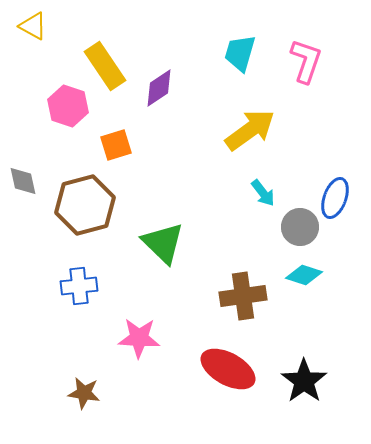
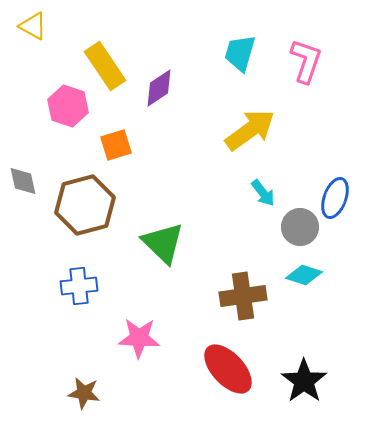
red ellipse: rotated 18 degrees clockwise
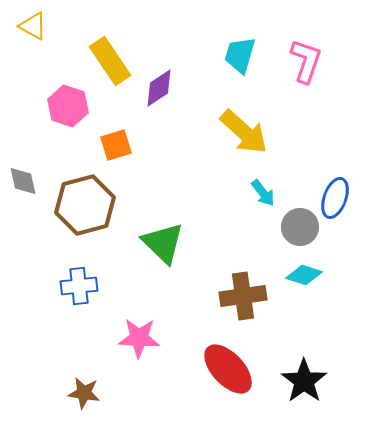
cyan trapezoid: moved 2 px down
yellow rectangle: moved 5 px right, 5 px up
yellow arrow: moved 6 px left, 2 px down; rotated 78 degrees clockwise
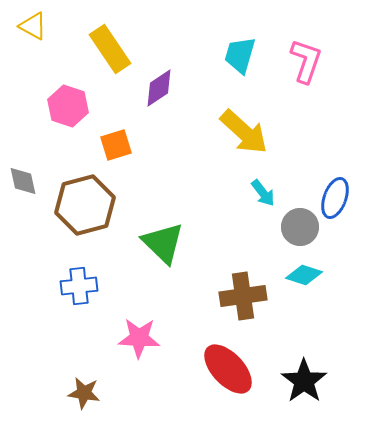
yellow rectangle: moved 12 px up
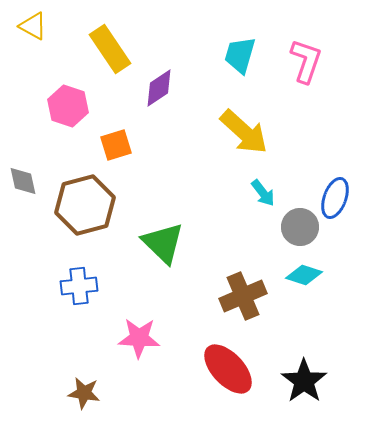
brown cross: rotated 15 degrees counterclockwise
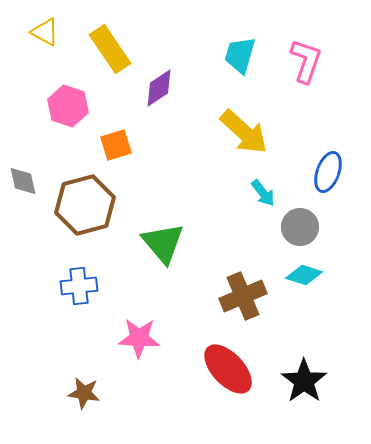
yellow triangle: moved 12 px right, 6 px down
blue ellipse: moved 7 px left, 26 px up
green triangle: rotated 6 degrees clockwise
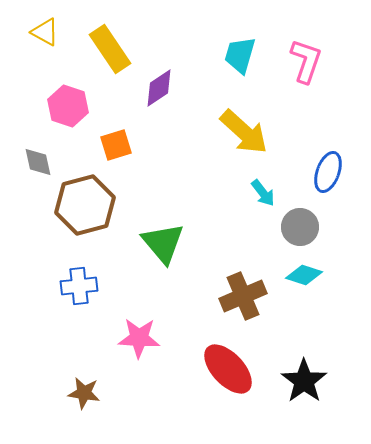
gray diamond: moved 15 px right, 19 px up
